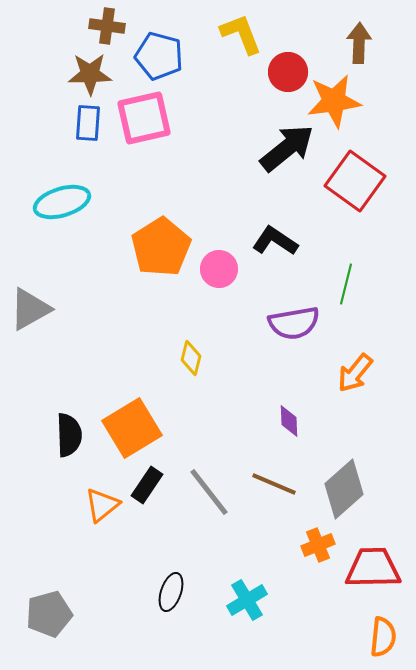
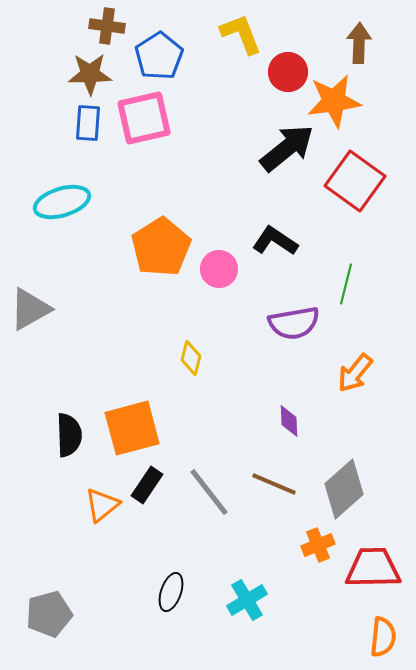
blue pentagon: rotated 24 degrees clockwise
orange square: rotated 16 degrees clockwise
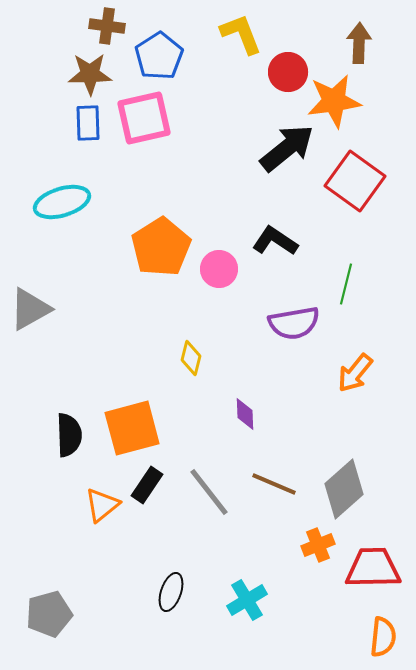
blue rectangle: rotated 6 degrees counterclockwise
purple diamond: moved 44 px left, 7 px up
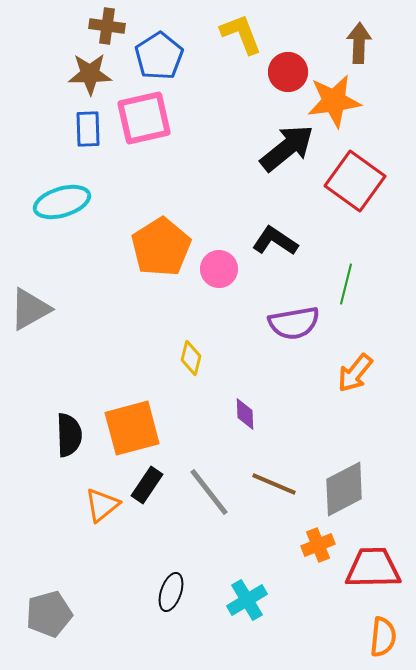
blue rectangle: moved 6 px down
gray diamond: rotated 14 degrees clockwise
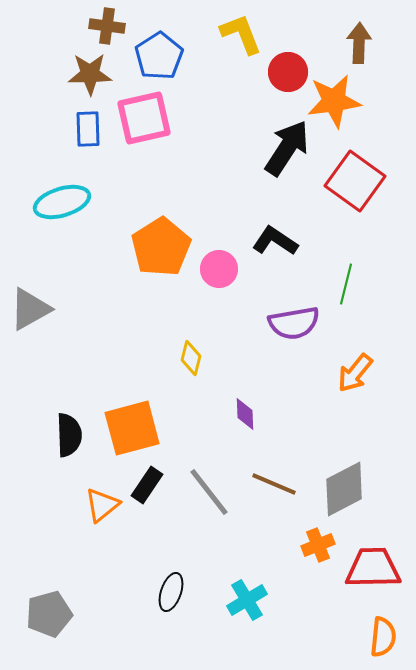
black arrow: rotated 18 degrees counterclockwise
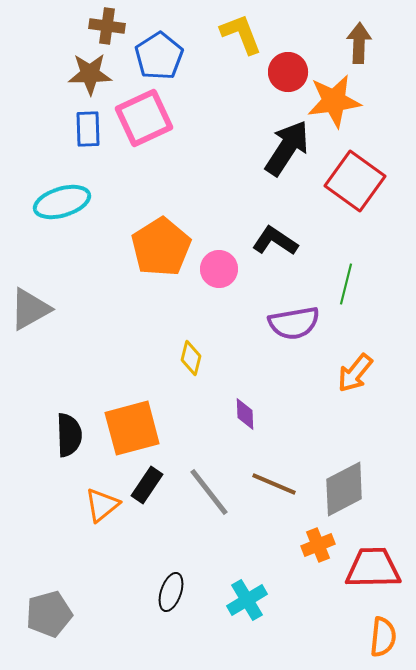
pink square: rotated 12 degrees counterclockwise
